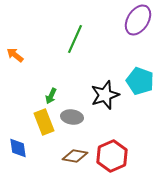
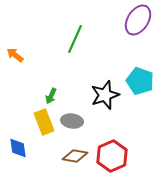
gray ellipse: moved 4 px down
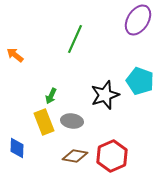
blue diamond: moved 1 px left; rotated 10 degrees clockwise
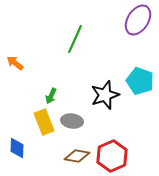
orange arrow: moved 8 px down
brown diamond: moved 2 px right
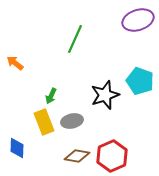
purple ellipse: rotated 40 degrees clockwise
gray ellipse: rotated 20 degrees counterclockwise
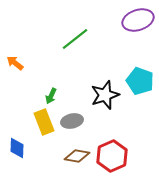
green line: rotated 28 degrees clockwise
